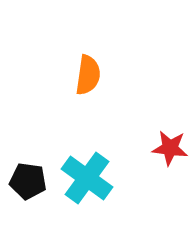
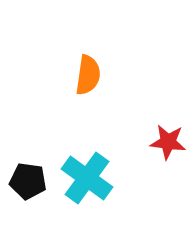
red star: moved 2 px left, 6 px up
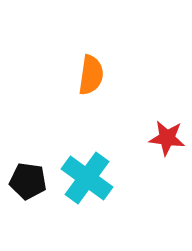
orange semicircle: moved 3 px right
red star: moved 1 px left, 4 px up
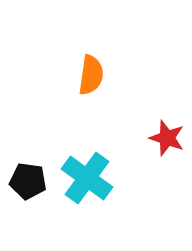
red star: rotated 12 degrees clockwise
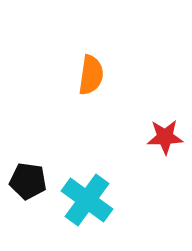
red star: moved 2 px left, 1 px up; rotated 21 degrees counterclockwise
cyan cross: moved 22 px down
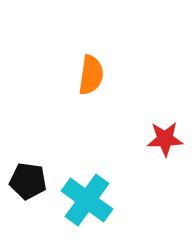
red star: moved 2 px down
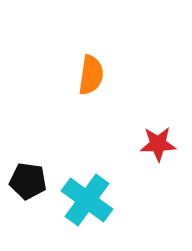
red star: moved 7 px left, 5 px down
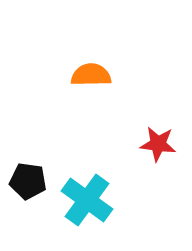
orange semicircle: rotated 99 degrees counterclockwise
red star: rotated 9 degrees clockwise
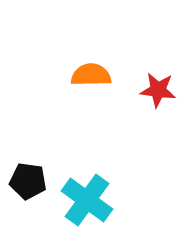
red star: moved 54 px up
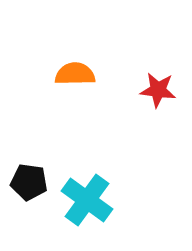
orange semicircle: moved 16 px left, 1 px up
black pentagon: moved 1 px right, 1 px down
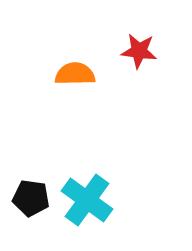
red star: moved 19 px left, 39 px up
black pentagon: moved 2 px right, 16 px down
